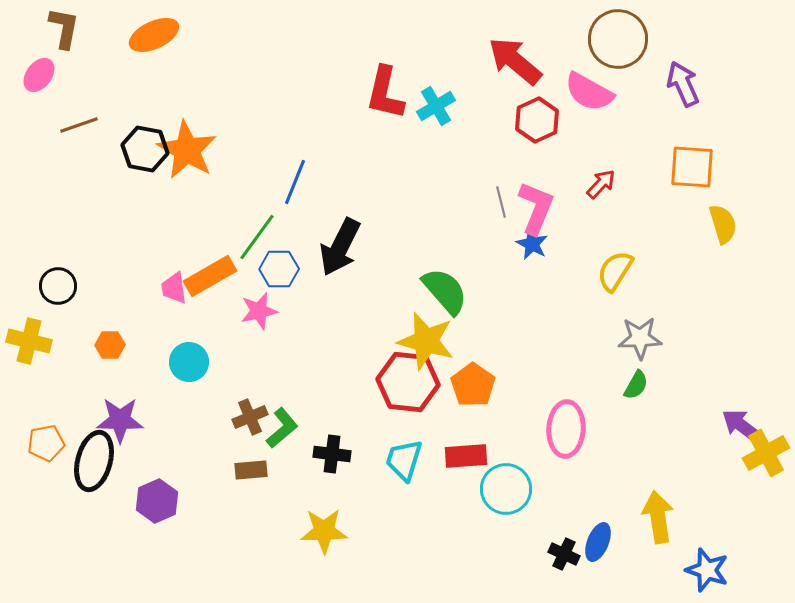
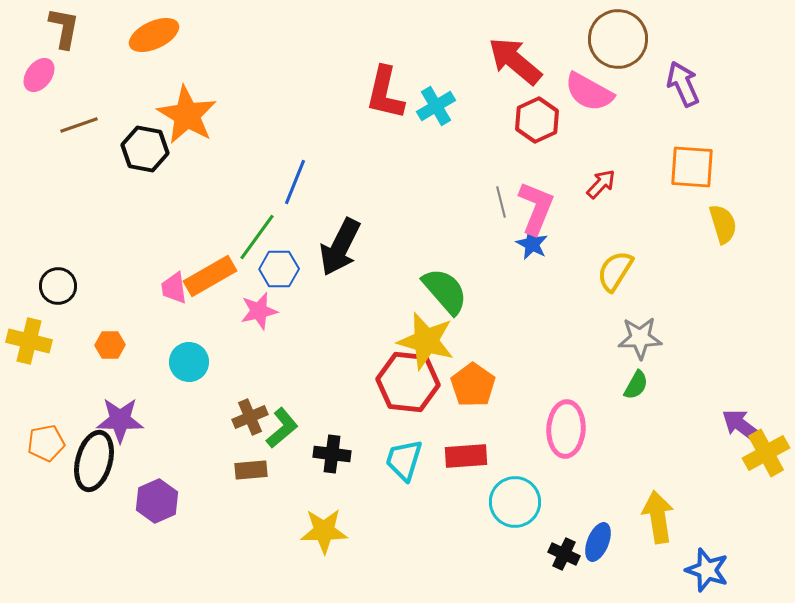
orange star at (187, 150): moved 35 px up
cyan circle at (506, 489): moved 9 px right, 13 px down
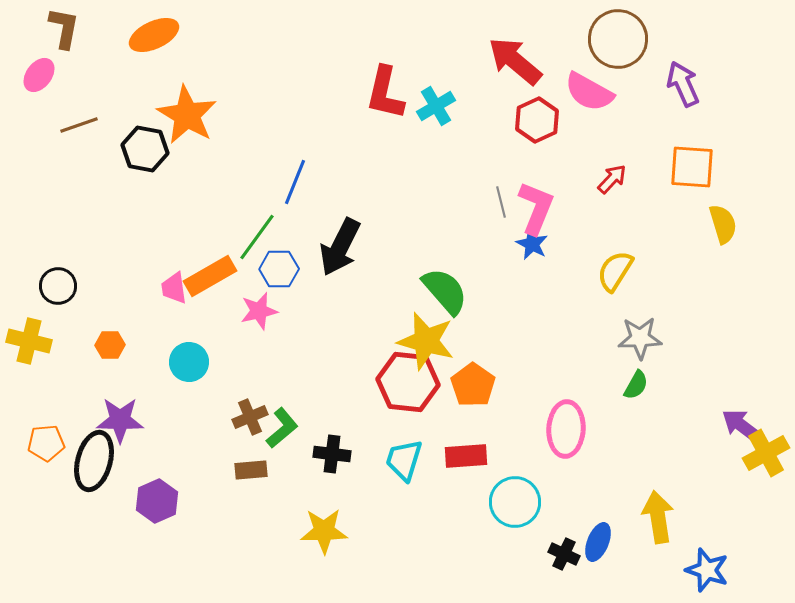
red arrow at (601, 184): moved 11 px right, 5 px up
orange pentagon at (46, 443): rotated 6 degrees clockwise
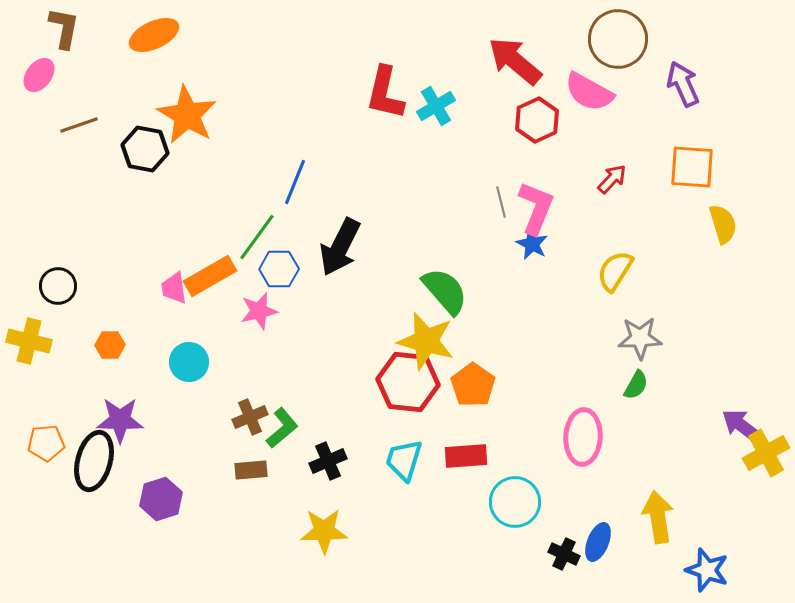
pink ellipse at (566, 429): moved 17 px right, 8 px down
black cross at (332, 454): moved 4 px left, 7 px down; rotated 30 degrees counterclockwise
purple hexagon at (157, 501): moved 4 px right, 2 px up; rotated 6 degrees clockwise
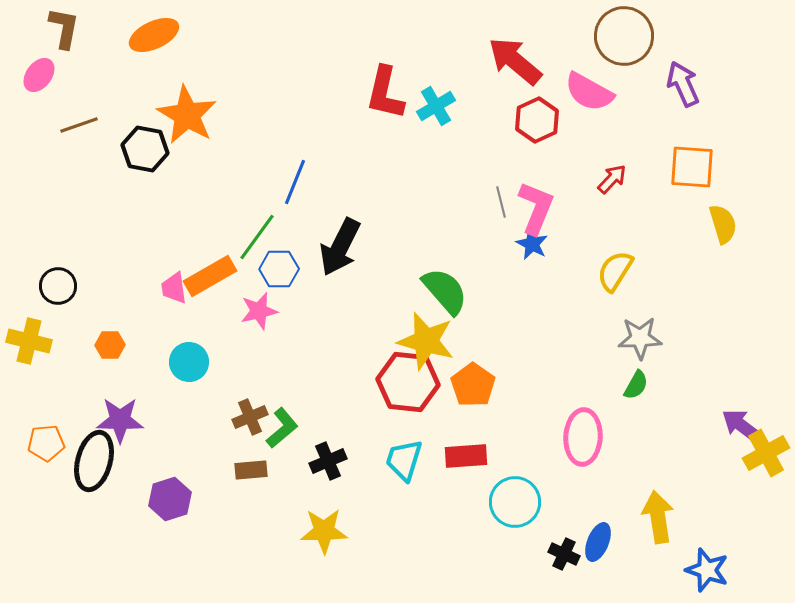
brown circle at (618, 39): moved 6 px right, 3 px up
purple hexagon at (161, 499): moved 9 px right
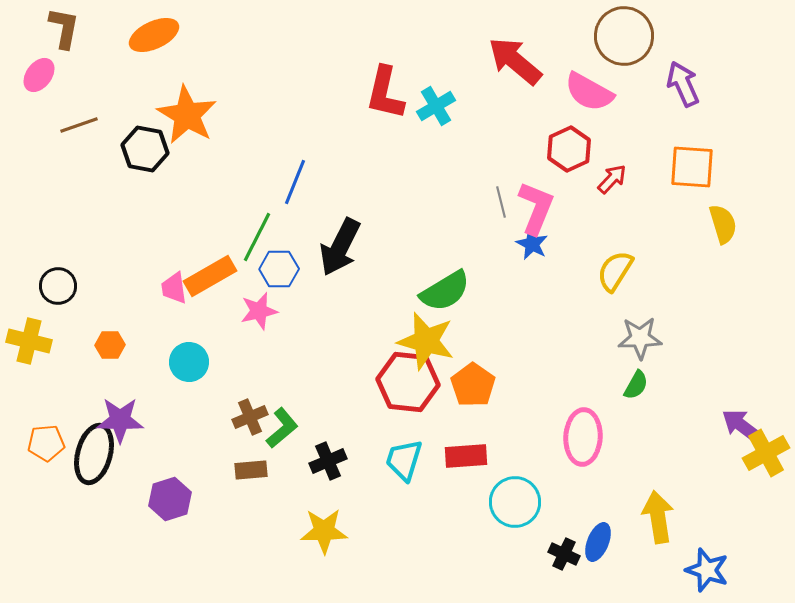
red hexagon at (537, 120): moved 32 px right, 29 px down
green line at (257, 237): rotated 9 degrees counterclockwise
green semicircle at (445, 291): rotated 100 degrees clockwise
black ellipse at (94, 461): moved 7 px up
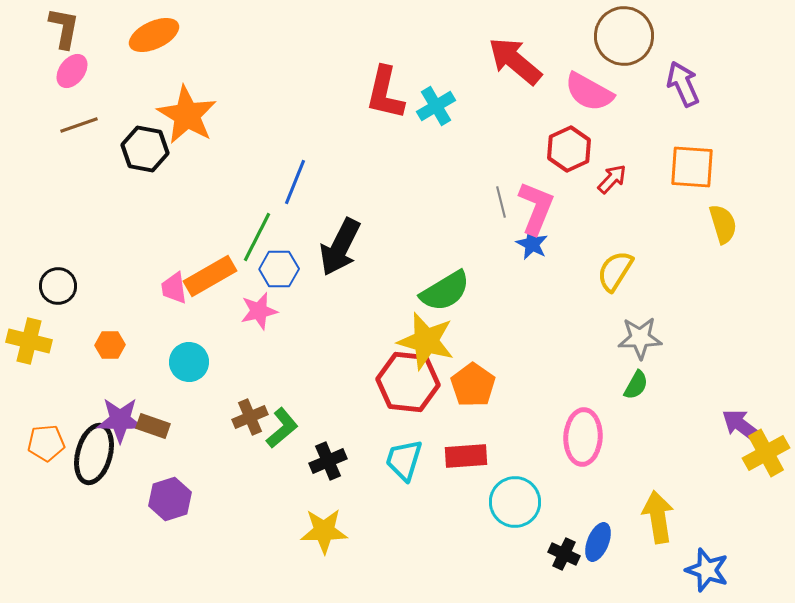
pink ellipse at (39, 75): moved 33 px right, 4 px up
brown rectangle at (251, 470): moved 98 px left, 44 px up; rotated 24 degrees clockwise
